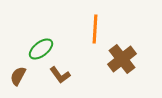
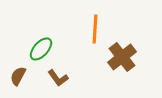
green ellipse: rotated 10 degrees counterclockwise
brown cross: moved 2 px up
brown L-shape: moved 2 px left, 3 px down
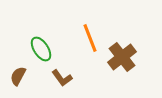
orange line: moved 5 px left, 9 px down; rotated 24 degrees counterclockwise
green ellipse: rotated 75 degrees counterclockwise
brown L-shape: moved 4 px right
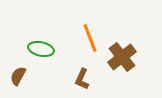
green ellipse: rotated 45 degrees counterclockwise
brown L-shape: moved 20 px right, 1 px down; rotated 60 degrees clockwise
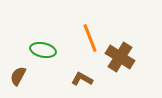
green ellipse: moved 2 px right, 1 px down
brown cross: moved 2 px left; rotated 20 degrees counterclockwise
brown L-shape: rotated 95 degrees clockwise
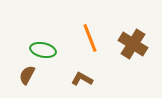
brown cross: moved 13 px right, 13 px up
brown semicircle: moved 9 px right, 1 px up
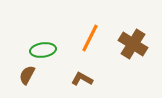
orange line: rotated 48 degrees clockwise
green ellipse: rotated 20 degrees counterclockwise
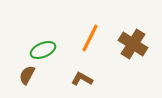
green ellipse: rotated 15 degrees counterclockwise
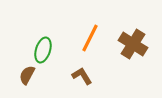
green ellipse: rotated 50 degrees counterclockwise
brown L-shape: moved 3 px up; rotated 30 degrees clockwise
